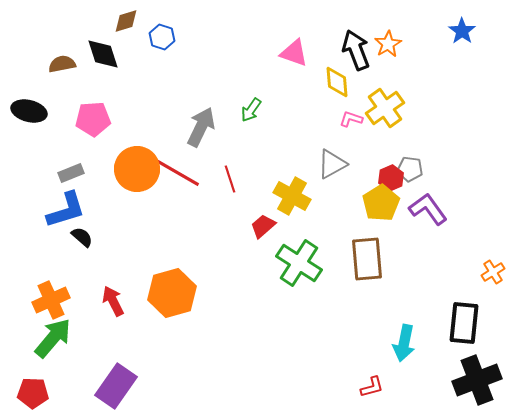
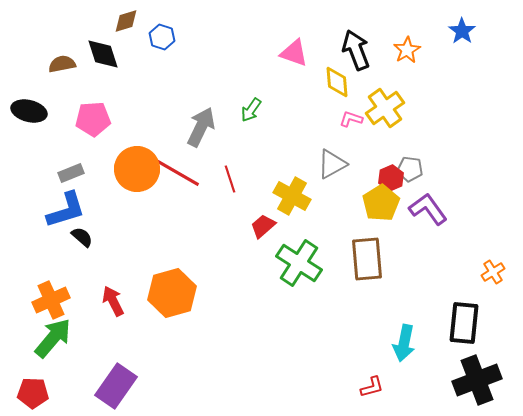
orange star at (388, 44): moved 19 px right, 6 px down
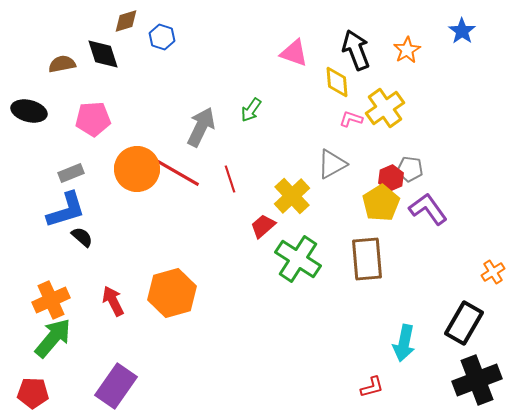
yellow cross at (292, 196): rotated 18 degrees clockwise
green cross at (299, 263): moved 1 px left, 4 px up
black rectangle at (464, 323): rotated 24 degrees clockwise
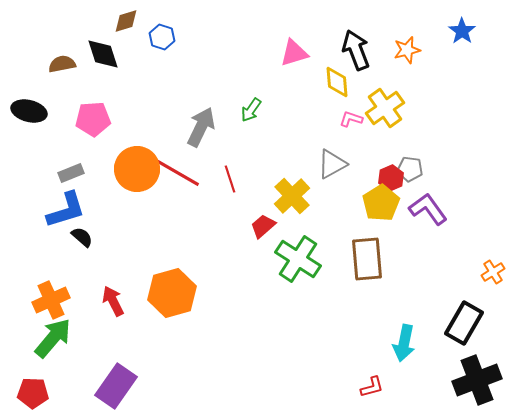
orange star at (407, 50): rotated 16 degrees clockwise
pink triangle at (294, 53): rotated 36 degrees counterclockwise
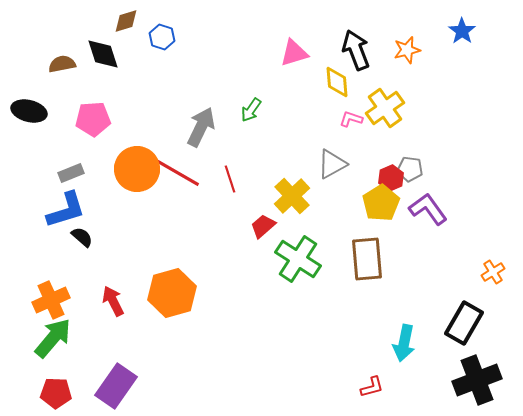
red pentagon at (33, 393): moved 23 px right
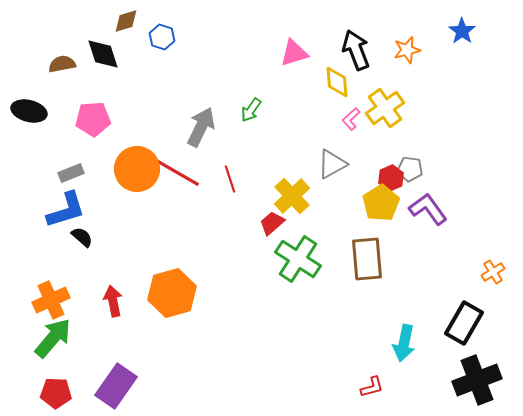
pink L-shape at (351, 119): rotated 60 degrees counterclockwise
red trapezoid at (263, 226): moved 9 px right, 3 px up
red arrow at (113, 301): rotated 16 degrees clockwise
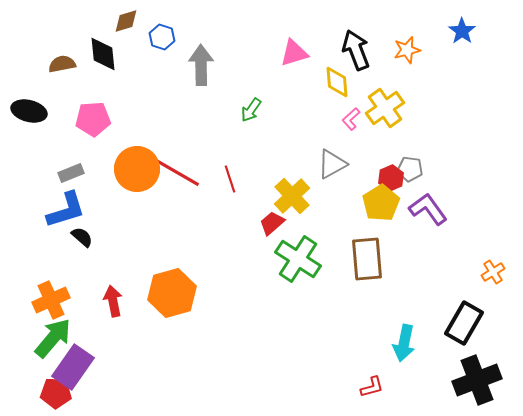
black diamond at (103, 54): rotated 12 degrees clockwise
gray arrow at (201, 127): moved 62 px up; rotated 27 degrees counterclockwise
purple rectangle at (116, 386): moved 43 px left, 19 px up
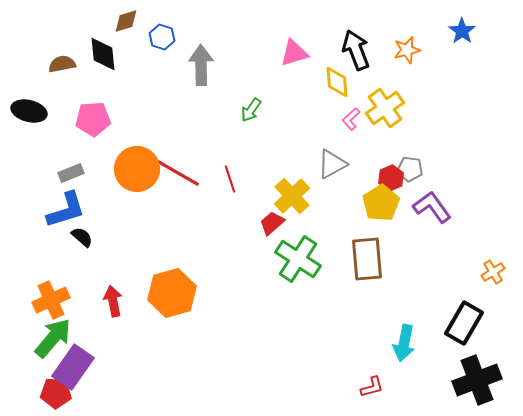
purple L-shape at (428, 209): moved 4 px right, 2 px up
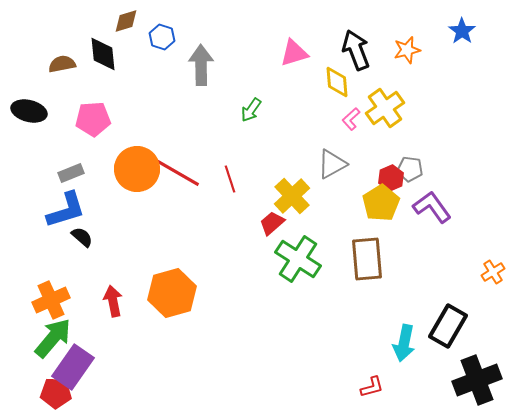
black rectangle at (464, 323): moved 16 px left, 3 px down
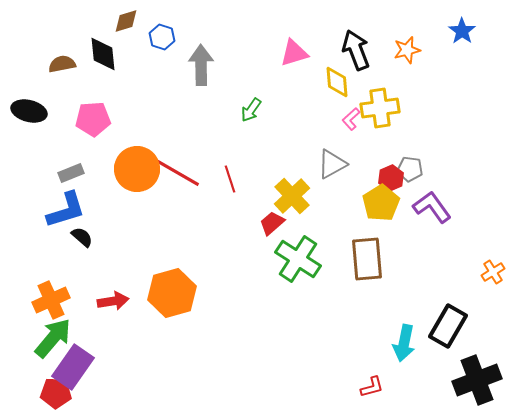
yellow cross at (385, 108): moved 5 px left; rotated 27 degrees clockwise
red arrow at (113, 301): rotated 92 degrees clockwise
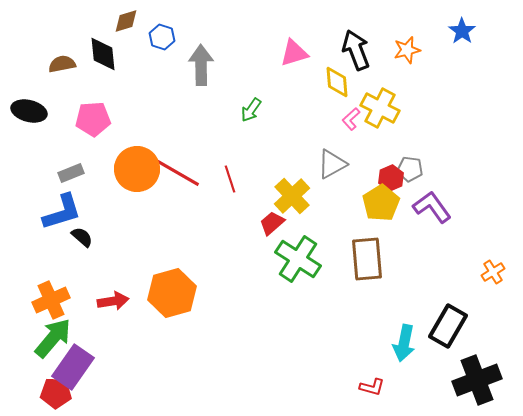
yellow cross at (380, 108): rotated 36 degrees clockwise
blue L-shape at (66, 210): moved 4 px left, 2 px down
red L-shape at (372, 387): rotated 30 degrees clockwise
